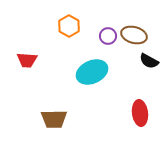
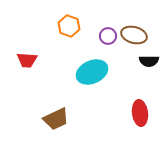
orange hexagon: rotated 10 degrees counterclockwise
black semicircle: rotated 30 degrees counterclockwise
brown trapezoid: moved 2 px right; rotated 24 degrees counterclockwise
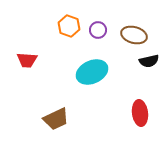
purple circle: moved 10 px left, 6 px up
black semicircle: rotated 12 degrees counterclockwise
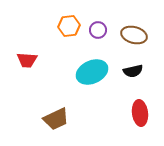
orange hexagon: rotated 25 degrees counterclockwise
black semicircle: moved 16 px left, 10 px down
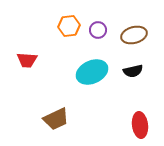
brown ellipse: rotated 30 degrees counterclockwise
red ellipse: moved 12 px down
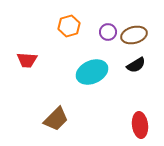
orange hexagon: rotated 10 degrees counterclockwise
purple circle: moved 10 px right, 2 px down
black semicircle: moved 3 px right, 6 px up; rotated 18 degrees counterclockwise
brown trapezoid: rotated 20 degrees counterclockwise
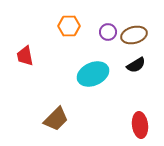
orange hexagon: rotated 15 degrees clockwise
red trapezoid: moved 2 px left, 4 px up; rotated 75 degrees clockwise
cyan ellipse: moved 1 px right, 2 px down
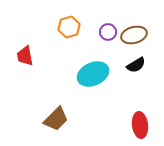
orange hexagon: moved 1 px down; rotated 15 degrees counterclockwise
